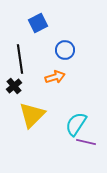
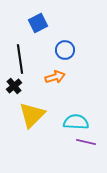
cyan semicircle: moved 2 px up; rotated 60 degrees clockwise
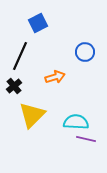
blue circle: moved 20 px right, 2 px down
black line: moved 3 px up; rotated 32 degrees clockwise
purple line: moved 3 px up
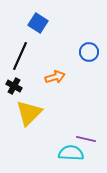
blue square: rotated 30 degrees counterclockwise
blue circle: moved 4 px right
black cross: rotated 21 degrees counterclockwise
yellow triangle: moved 3 px left, 2 px up
cyan semicircle: moved 5 px left, 31 px down
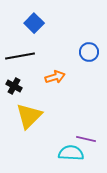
blue square: moved 4 px left; rotated 12 degrees clockwise
black line: rotated 56 degrees clockwise
yellow triangle: moved 3 px down
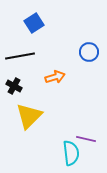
blue square: rotated 12 degrees clockwise
cyan semicircle: rotated 80 degrees clockwise
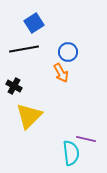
blue circle: moved 21 px left
black line: moved 4 px right, 7 px up
orange arrow: moved 6 px right, 4 px up; rotated 78 degrees clockwise
